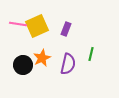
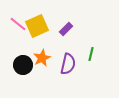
pink line: rotated 30 degrees clockwise
purple rectangle: rotated 24 degrees clockwise
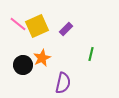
purple semicircle: moved 5 px left, 19 px down
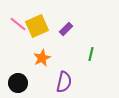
black circle: moved 5 px left, 18 px down
purple semicircle: moved 1 px right, 1 px up
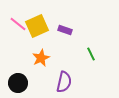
purple rectangle: moved 1 px left, 1 px down; rotated 64 degrees clockwise
green line: rotated 40 degrees counterclockwise
orange star: moved 1 px left
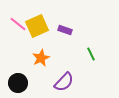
purple semicircle: rotated 30 degrees clockwise
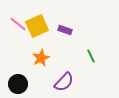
green line: moved 2 px down
black circle: moved 1 px down
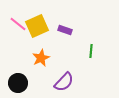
green line: moved 5 px up; rotated 32 degrees clockwise
black circle: moved 1 px up
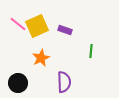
purple semicircle: rotated 45 degrees counterclockwise
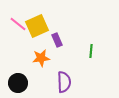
purple rectangle: moved 8 px left, 10 px down; rotated 48 degrees clockwise
orange star: rotated 18 degrees clockwise
